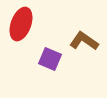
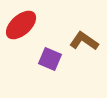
red ellipse: moved 1 px down; rotated 28 degrees clockwise
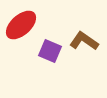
purple square: moved 8 px up
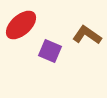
brown L-shape: moved 3 px right, 6 px up
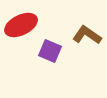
red ellipse: rotated 16 degrees clockwise
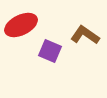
brown L-shape: moved 2 px left
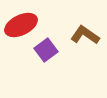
purple square: moved 4 px left, 1 px up; rotated 30 degrees clockwise
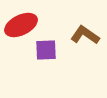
purple square: rotated 35 degrees clockwise
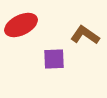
purple square: moved 8 px right, 9 px down
